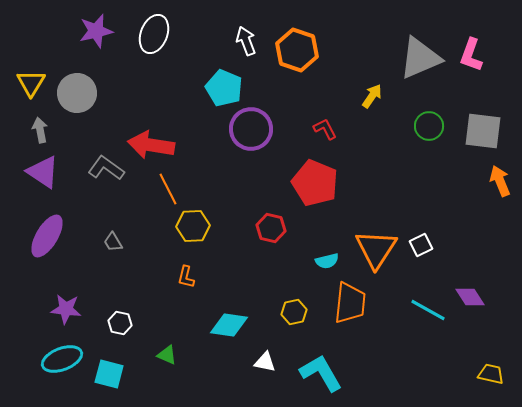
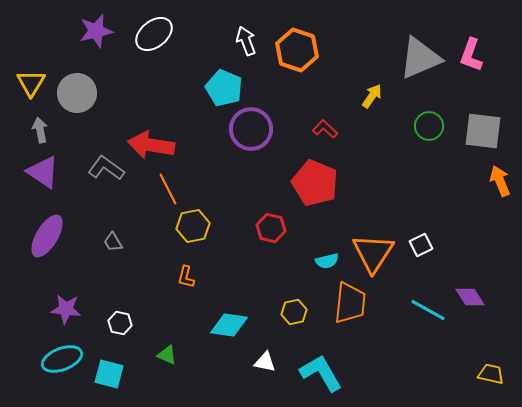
white ellipse at (154, 34): rotated 30 degrees clockwise
red L-shape at (325, 129): rotated 20 degrees counterclockwise
yellow hexagon at (193, 226): rotated 8 degrees counterclockwise
orange triangle at (376, 249): moved 3 px left, 4 px down
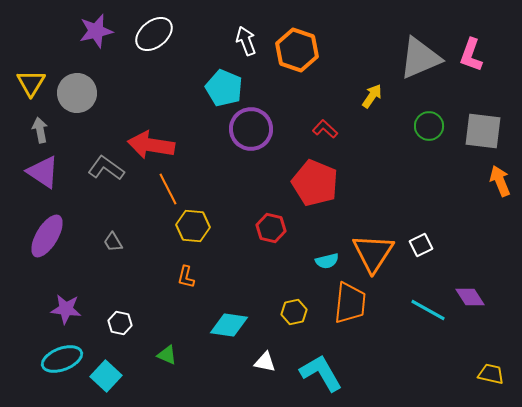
yellow hexagon at (193, 226): rotated 16 degrees clockwise
cyan square at (109, 374): moved 3 px left, 2 px down; rotated 28 degrees clockwise
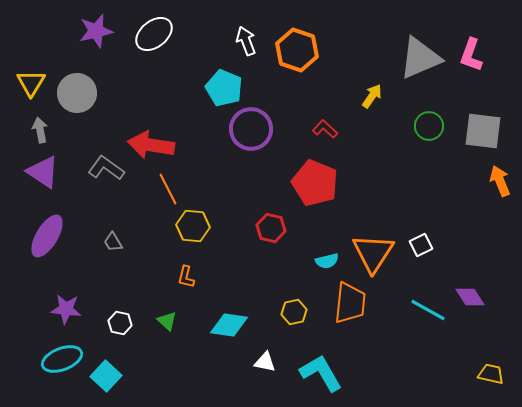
green triangle at (167, 355): moved 34 px up; rotated 20 degrees clockwise
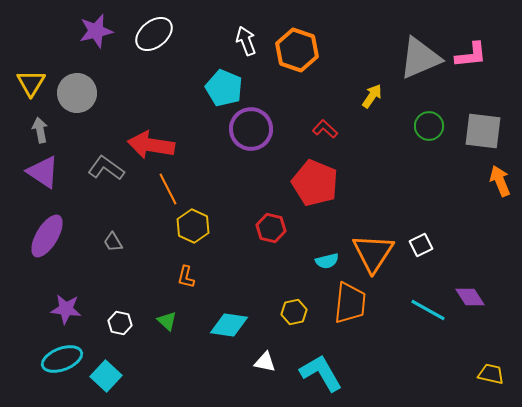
pink L-shape at (471, 55): rotated 116 degrees counterclockwise
yellow hexagon at (193, 226): rotated 20 degrees clockwise
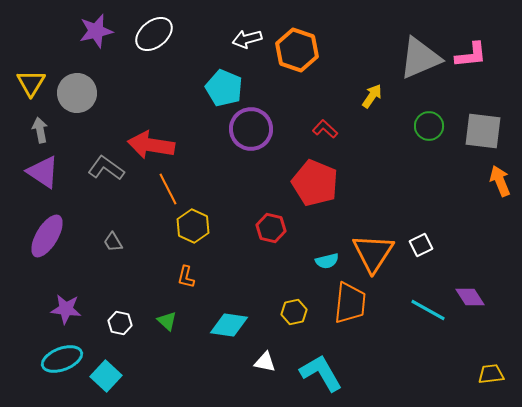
white arrow at (246, 41): moved 1 px right, 2 px up; rotated 84 degrees counterclockwise
yellow trapezoid at (491, 374): rotated 20 degrees counterclockwise
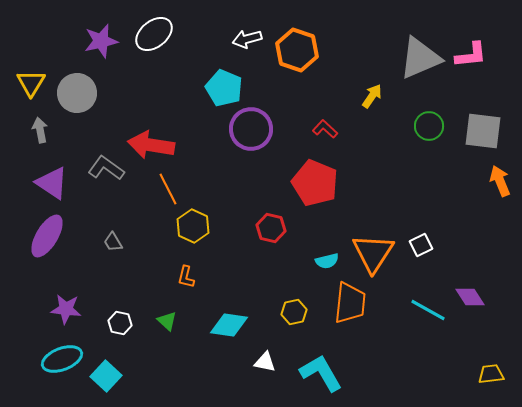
purple star at (96, 31): moved 5 px right, 10 px down
purple triangle at (43, 172): moved 9 px right, 11 px down
